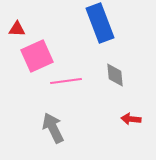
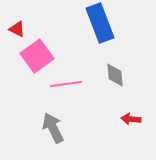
red triangle: rotated 24 degrees clockwise
pink square: rotated 12 degrees counterclockwise
pink line: moved 3 px down
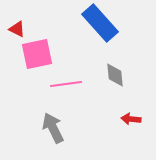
blue rectangle: rotated 21 degrees counterclockwise
pink square: moved 2 px up; rotated 24 degrees clockwise
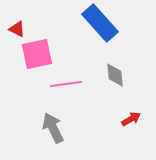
red arrow: rotated 144 degrees clockwise
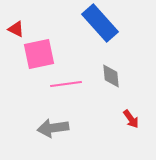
red triangle: moved 1 px left
pink square: moved 2 px right
gray diamond: moved 4 px left, 1 px down
red arrow: rotated 84 degrees clockwise
gray arrow: rotated 72 degrees counterclockwise
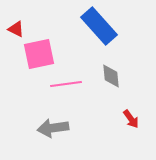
blue rectangle: moved 1 px left, 3 px down
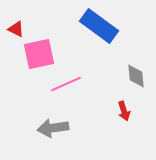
blue rectangle: rotated 12 degrees counterclockwise
gray diamond: moved 25 px right
pink line: rotated 16 degrees counterclockwise
red arrow: moved 7 px left, 8 px up; rotated 18 degrees clockwise
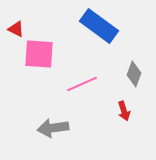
pink square: rotated 16 degrees clockwise
gray diamond: moved 2 px left, 2 px up; rotated 25 degrees clockwise
pink line: moved 16 px right
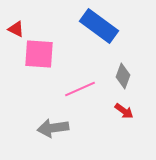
gray diamond: moved 11 px left, 2 px down
pink line: moved 2 px left, 5 px down
red arrow: rotated 36 degrees counterclockwise
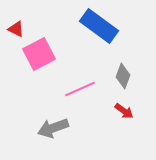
pink square: rotated 32 degrees counterclockwise
gray arrow: rotated 12 degrees counterclockwise
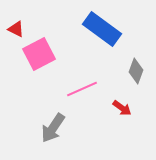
blue rectangle: moved 3 px right, 3 px down
gray diamond: moved 13 px right, 5 px up
pink line: moved 2 px right
red arrow: moved 2 px left, 3 px up
gray arrow: rotated 36 degrees counterclockwise
